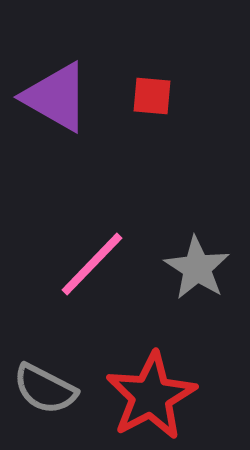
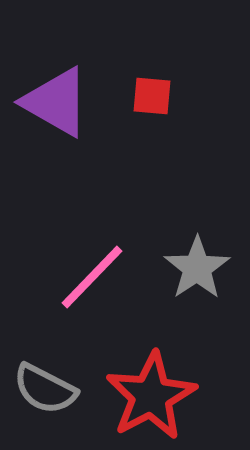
purple triangle: moved 5 px down
pink line: moved 13 px down
gray star: rotated 6 degrees clockwise
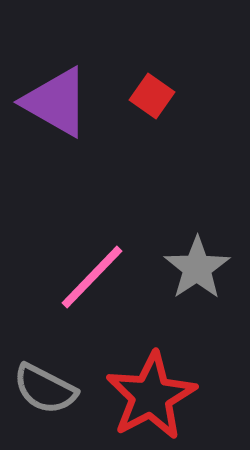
red square: rotated 30 degrees clockwise
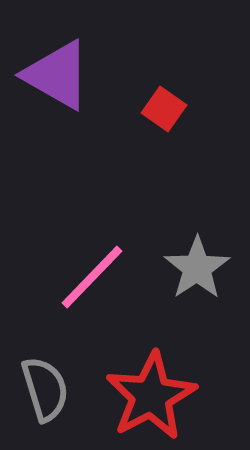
red square: moved 12 px right, 13 px down
purple triangle: moved 1 px right, 27 px up
gray semicircle: rotated 134 degrees counterclockwise
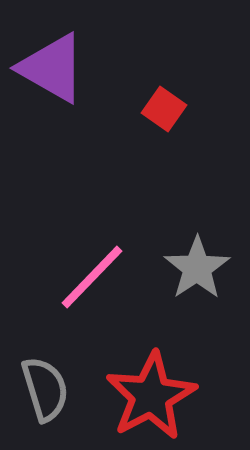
purple triangle: moved 5 px left, 7 px up
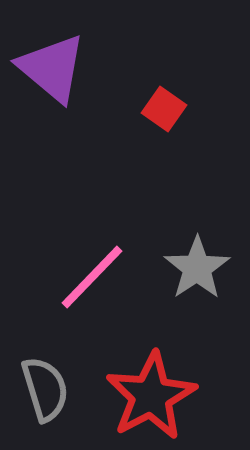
purple triangle: rotated 10 degrees clockwise
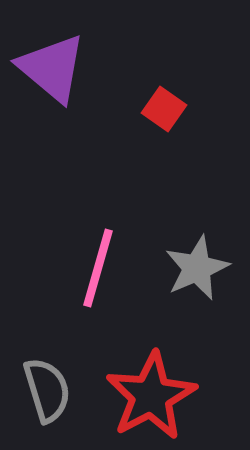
gray star: rotated 10 degrees clockwise
pink line: moved 6 px right, 9 px up; rotated 28 degrees counterclockwise
gray semicircle: moved 2 px right, 1 px down
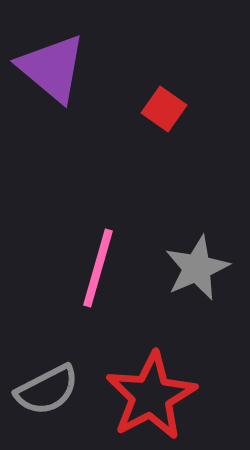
gray semicircle: rotated 80 degrees clockwise
